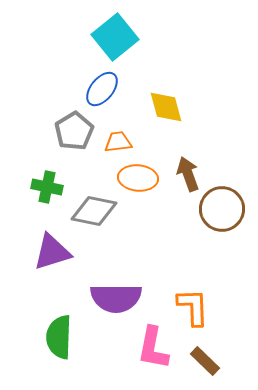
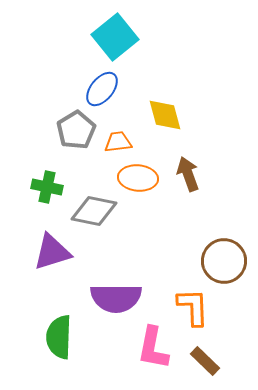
yellow diamond: moved 1 px left, 8 px down
gray pentagon: moved 2 px right, 1 px up
brown circle: moved 2 px right, 52 px down
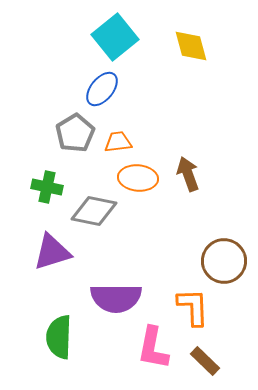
yellow diamond: moved 26 px right, 69 px up
gray pentagon: moved 1 px left, 3 px down
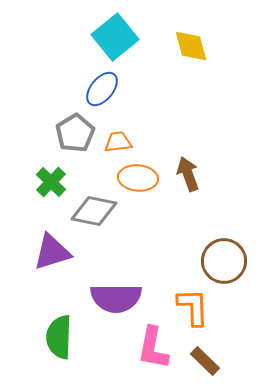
green cross: moved 4 px right, 5 px up; rotated 32 degrees clockwise
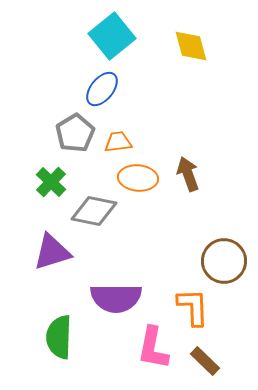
cyan square: moved 3 px left, 1 px up
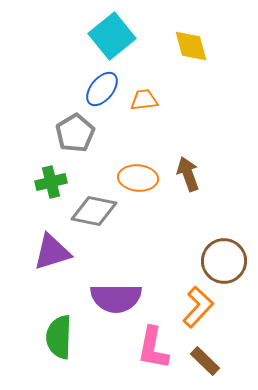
orange trapezoid: moved 26 px right, 42 px up
green cross: rotated 32 degrees clockwise
orange L-shape: moved 5 px right; rotated 45 degrees clockwise
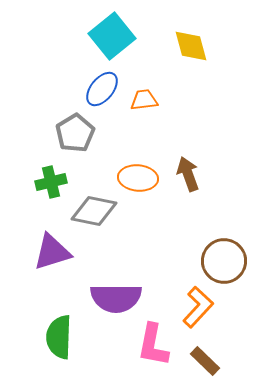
pink L-shape: moved 3 px up
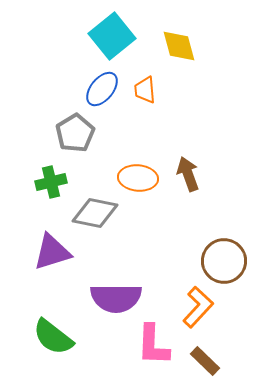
yellow diamond: moved 12 px left
orange trapezoid: moved 1 px right, 10 px up; rotated 88 degrees counterclockwise
gray diamond: moved 1 px right, 2 px down
green semicircle: moved 6 px left; rotated 54 degrees counterclockwise
pink L-shape: rotated 9 degrees counterclockwise
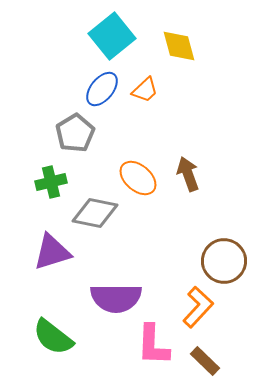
orange trapezoid: rotated 128 degrees counterclockwise
orange ellipse: rotated 36 degrees clockwise
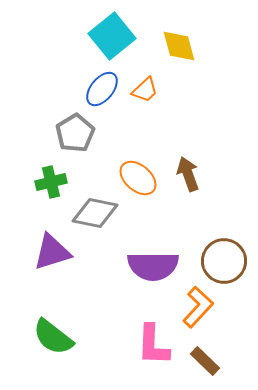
purple semicircle: moved 37 px right, 32 px up
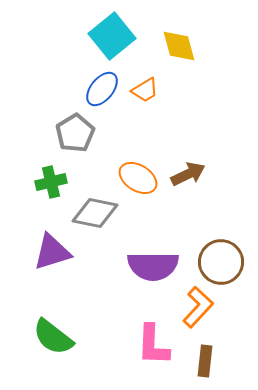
orange trapezoid: rotated 12 degrees clockwise
brown arrow: rotated 84 degrees clockwise
orange ellipse: rotated 9 degrees counterclockwise
brown circle: moved 3 px left, 1 px down
brown rectangle: rotated 52 degrees clockwise
